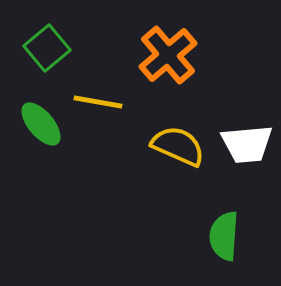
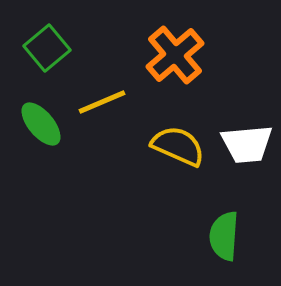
orange cross: moved 7 px right
yellow line: moved 4 px right; rotated 33 degrees counterclockwise
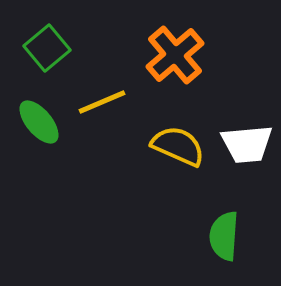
green ellipse: moved 2 px left, 2 px up
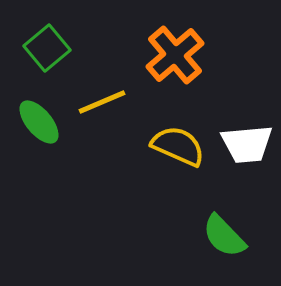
green semicircle: rotated 48 degrees counterclockwise
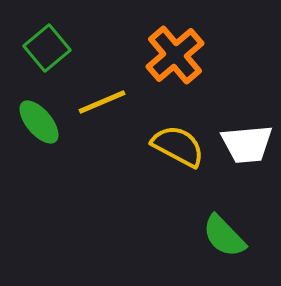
yellow semicircle: rotated 4 degrees clockwise
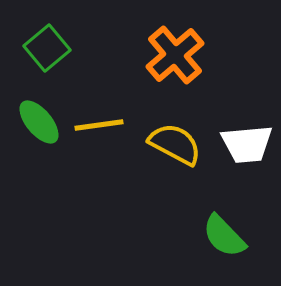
yellow line: moved 3 px left, 23 px down; rotated 15 degrees clockwise
yellow semicircle: moved 3 px left, 2 px up
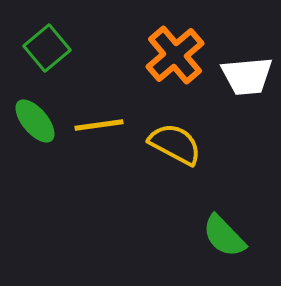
green ellipse: moved 4 px left, 1 px up
white trapezoid: moved 68 px up
